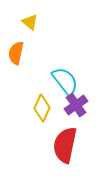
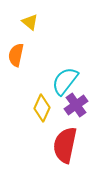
orange semicircle: moved 2 px down
cyan semicircle: rotated 104 degrees counterclockwise
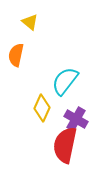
purple cross: moved 14 px down; rotated 25 degrees counterclockwise
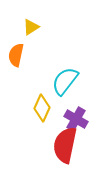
yellow triangle: moved 1 px right, 5 px down; rotated 48 degrees clockwise
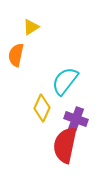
purple cross: rotated 10 degrees counterclockwise
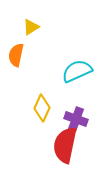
cyan semicircle: moved 12 px right, 10 px up; rotated 28 degrees clockwise
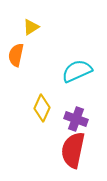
red semicircle: moved 8 px right, 5 px down
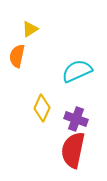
yellow triangle: moved 1 px left, 2 px down
orange semicircle: moved 1 px right, 1 px down
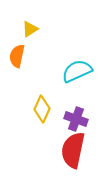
yellow diamond: moved 1 px down
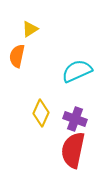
yellow diamond: moved 1 px left, 4 px down
purple cross: moved 1 px left
